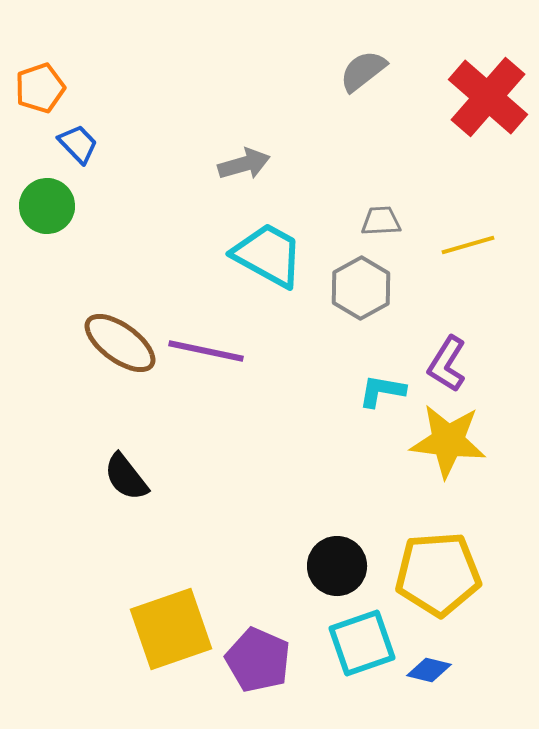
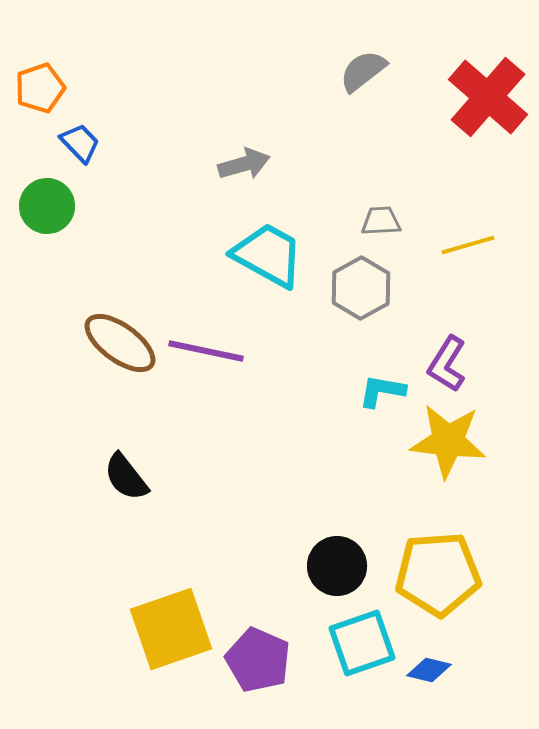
blue trapezoid: moved 2 px right, 1 px up
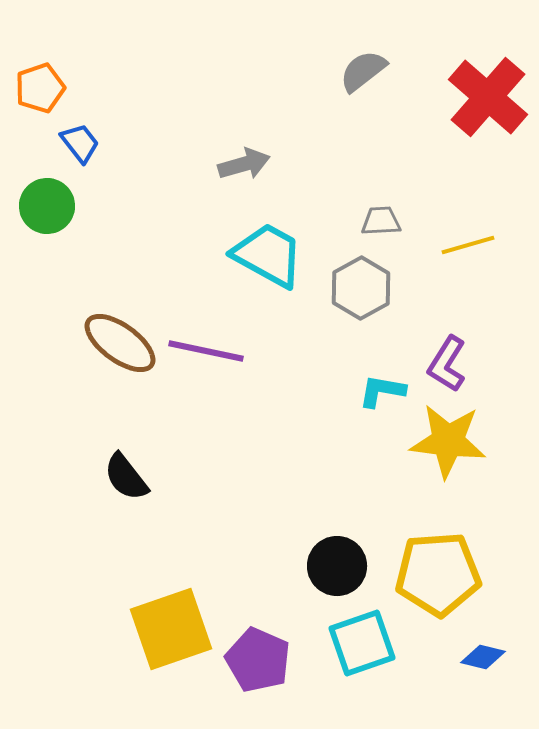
blue trapezoid: rotated 6 degrees clockwise
blue diamond: moved 54 px right, 13 px up
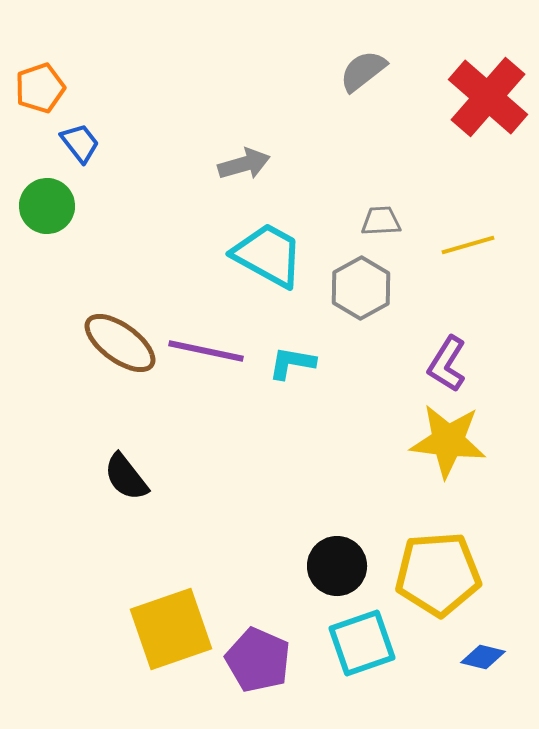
cyan L-shape: moved 90 px left, 28 px up
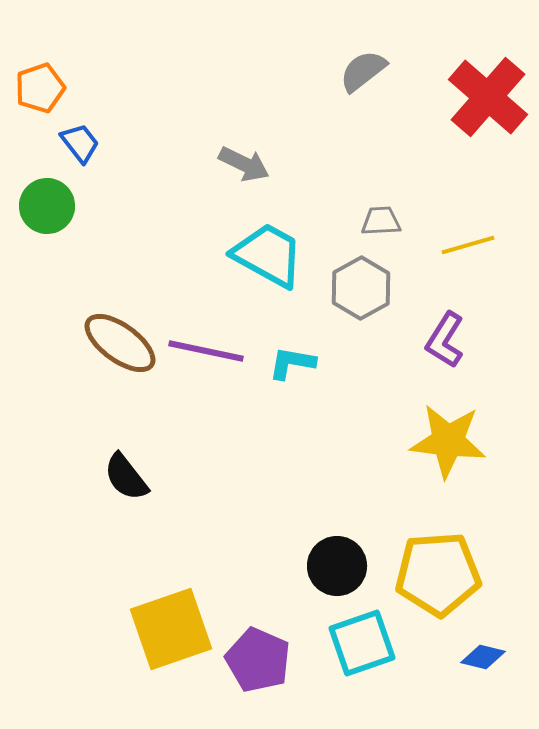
gray arrow: rotated 42 degrees clockwise
purple L-shape: moved 2 px left, 24 px up
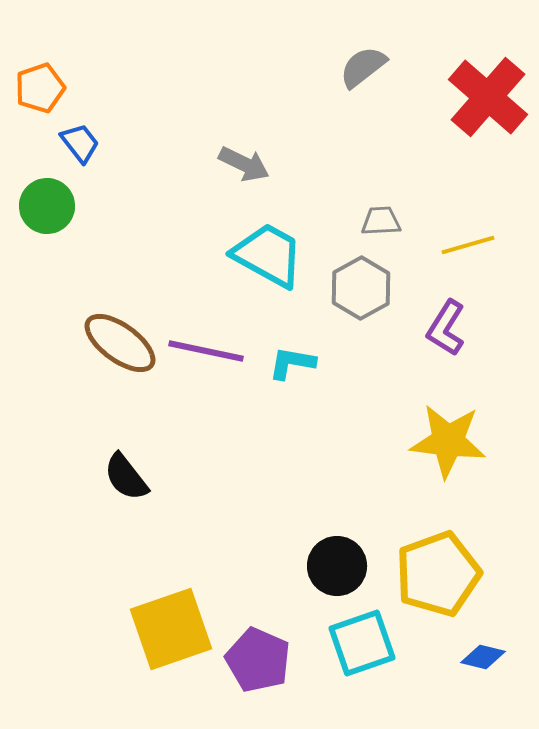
gray semicircle: moved 4 px up
purple L-shape: moved 1 px right, 12 px up
yellow pentagon: rotated 16 degrees counterclockwise
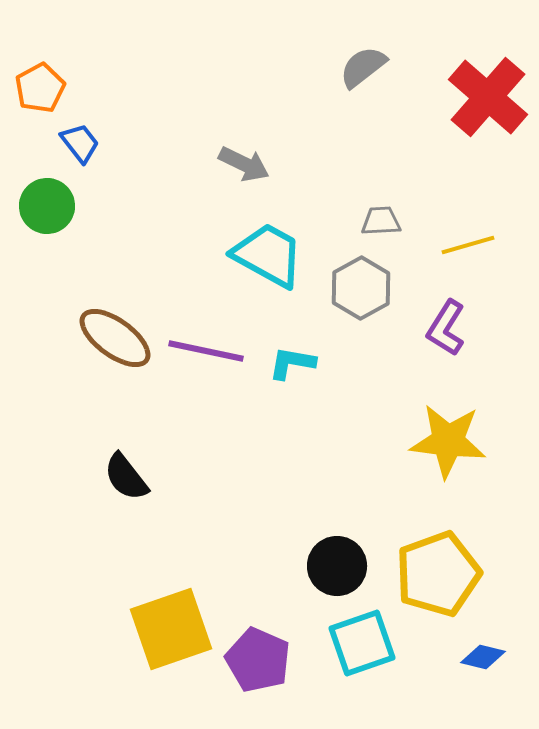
orange pentagon: rotated 9 degrees counterclockwise
brown ellipse: moved 5 px left, 5 px up
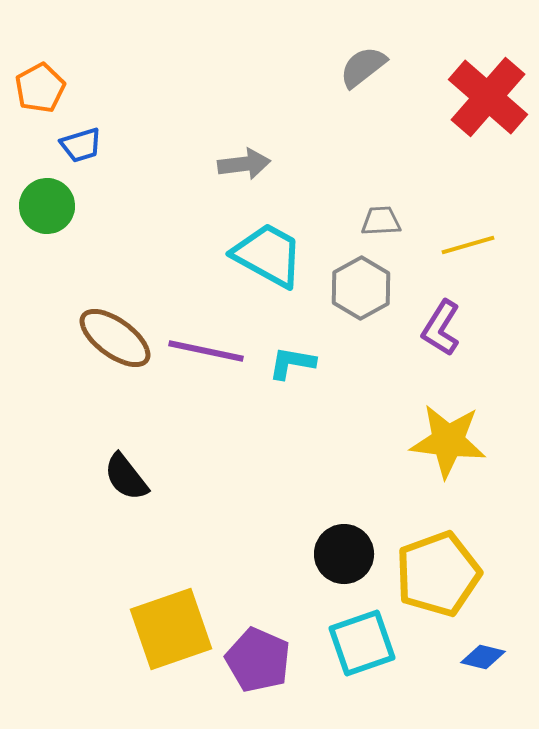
blue trapezoid: moved 1 px right, 2 px down; rotated 111 degrees clockwise
gray arrow: rotated 33 degrees counterclockwise
purple L-shape: moved 5 px left
black circle: moved 7 px right, 12 px up
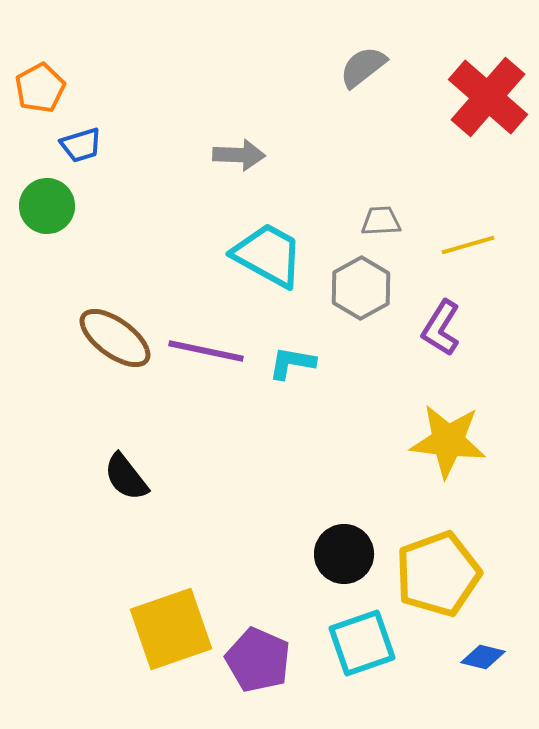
gray arrow: moved 5 px left, 9 px up; rotated 9 degrees clockwise
